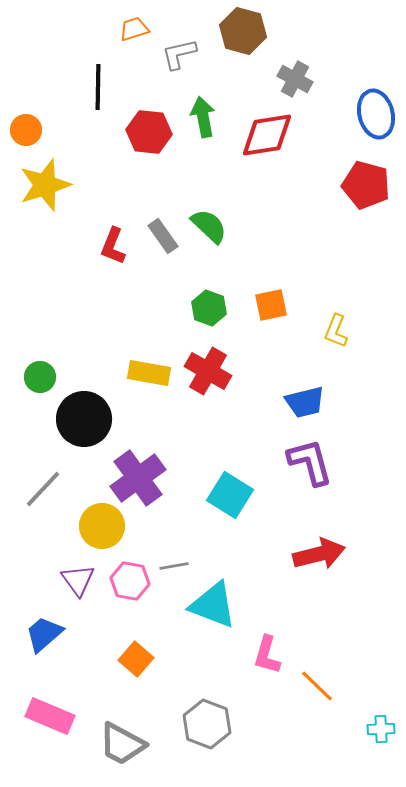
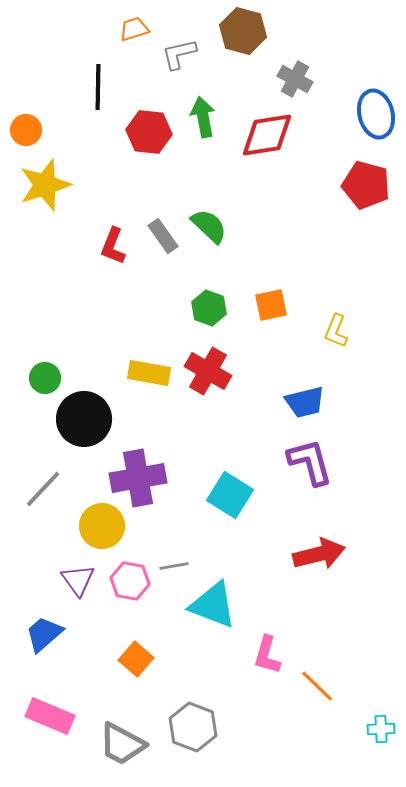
green circle at (40, 377): moved 5 px right, 1 px down
purple cross at (138, 478): rotated 26 degrees clockwise
gray hexagon at (207, 724): moved 14 px left, 3 px down
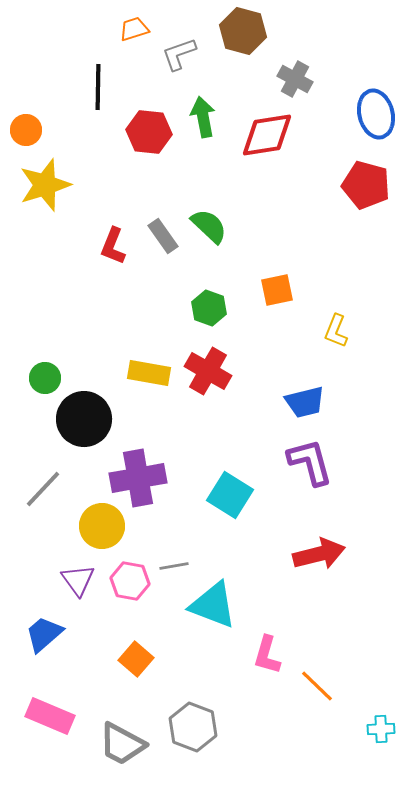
gray L-shape at (179, 54): rotated 6 degrees counterclockwise
orange square at (271, 305): moved 6 px right, 15 px up
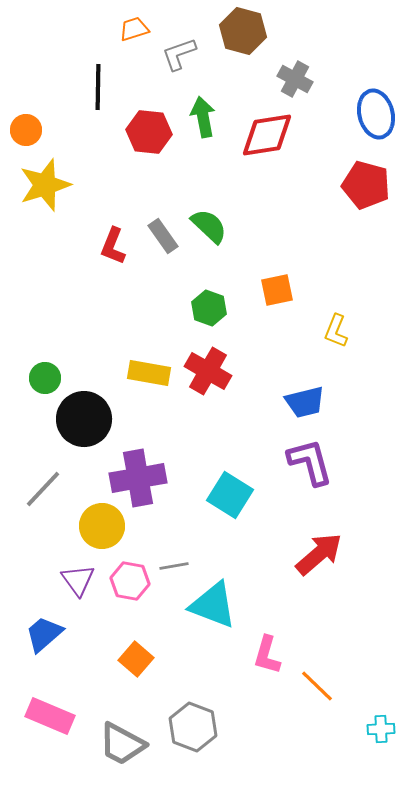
red arrow at (319, 554): rotated 27 degrees counterclockwise
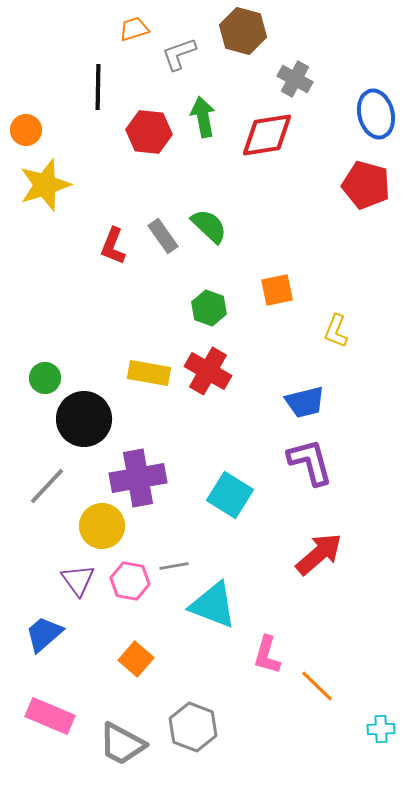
gray line at (43, 489): moved 4 px right, 3 px up
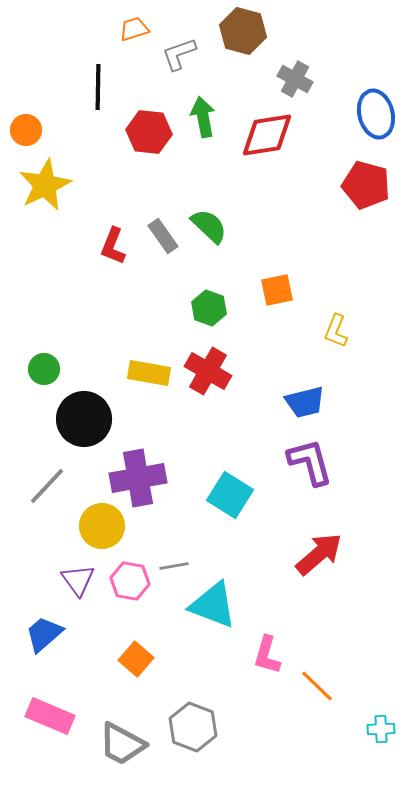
yellow star at (45, 185): rotated 8 degrees counterclockwise
green circle at (45, 378): moved 1 px left, 9 px up
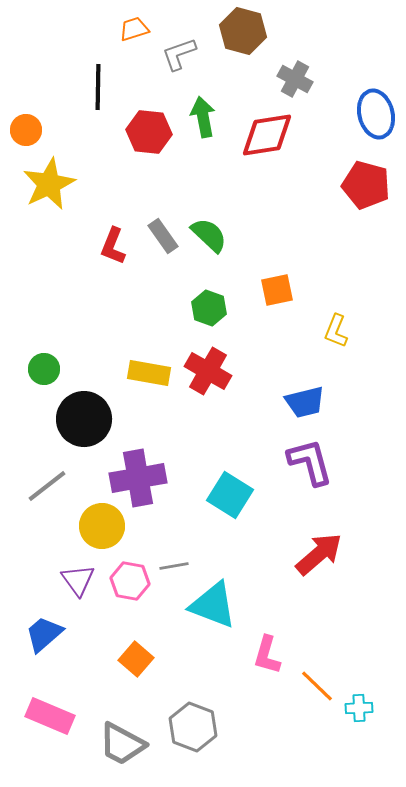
yellow star at (45, 185): moved 4 px right, 1 px up
green semicircle at (209, 226): moved 9 px down
gray line at (47, 486): rotated 9 degrees clockwise
cyan cross at (381, 729): moved 22 px left, 21 px up
